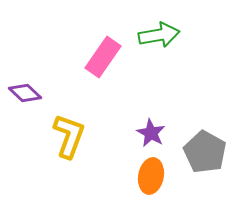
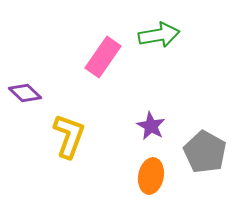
purple star: moved 7 px up
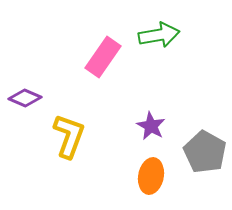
purple diamond: moved 5 px down; rotated 20 degrees counterclockwise
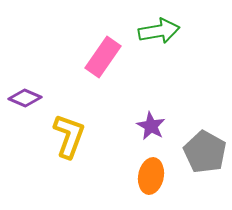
green arrow: moved 4 px up
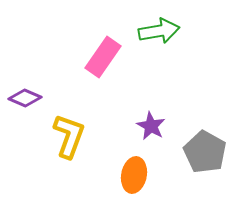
orange ellipse: moved 17 px left, 1 px up
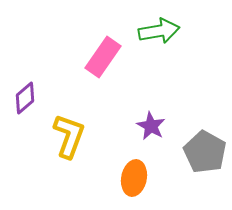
purple diamond: rotated 64 degrees counterclockwise
orange ellipse: moved 3 px down
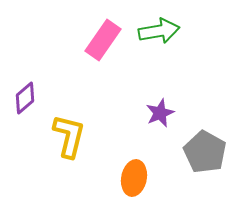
pink rectangle: moved 17 px up
purple star: moved 9 px right, 13 px up; rotated 20 degrees clockwise
yellow L-shape: rotated 6 degrees counterclockwise
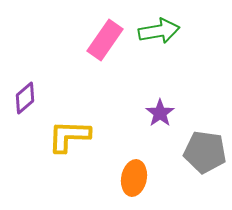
pink rectangle: moved 2 px right
purple star: rotated 12 degrees counterclockwise
yellow L-shape: rotated 102 degrees counterclockwise
gray pentagon: rotated 21 degrees counterclockwise
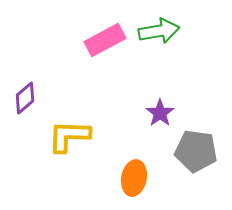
pink rectangle: rotated 27 degrees clockwise
gray pentagon: moved 9 px left, 1 px up
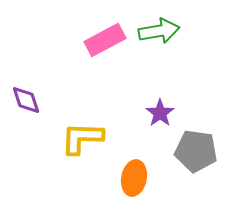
purple diamond: moved 1 px right, 2 px down; rotated 68 degrees counterclockwise
yellow L-shape: moved 13 px right, 2 px down
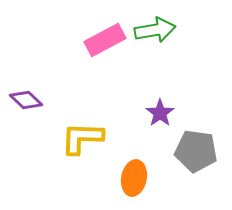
green arrow: moved 4 px left, 1 px up
purple diamond: rotated 28 degrees counterclockwise
